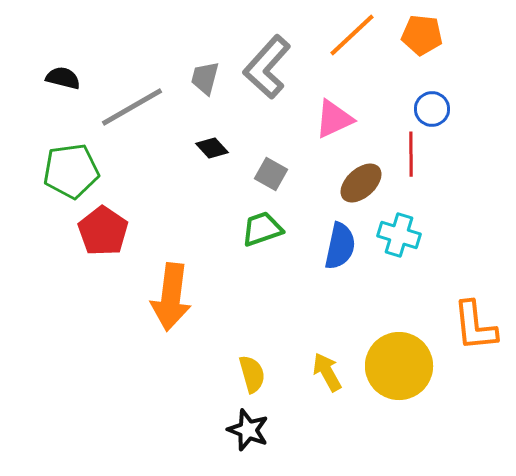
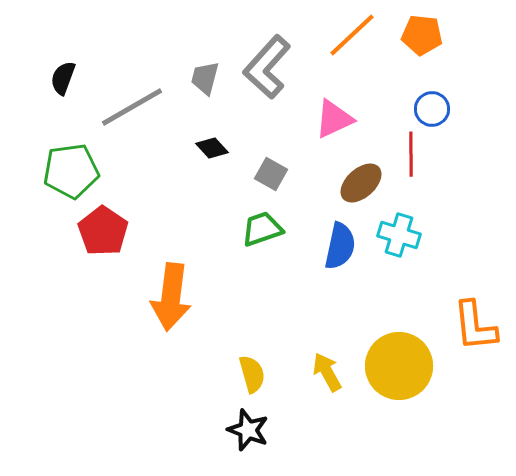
black semicircle: rotated 84 degrees counterclockwise
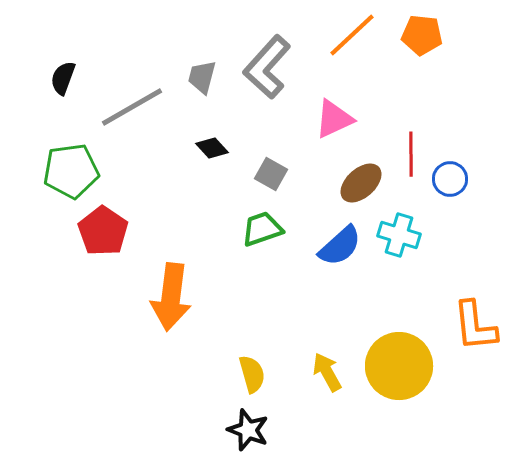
gray trapezoid: moved 3 px left, 1 px up
blue circle: moved 18 px right, 70 px down
blue semicircle: rotated 36 degrees clockwise
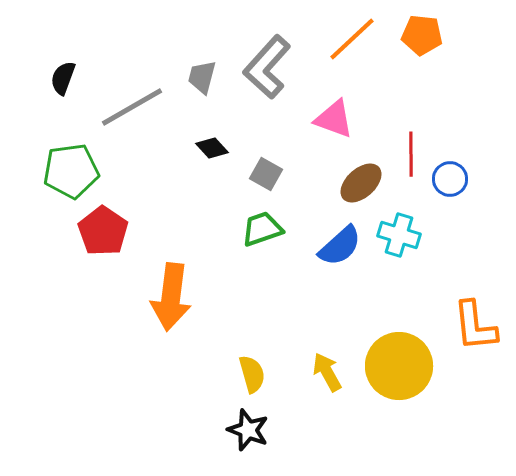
orange line: moved 4 px down
pink triangle: rotated 45 degrees clockwise
gray square: moved 5 px left
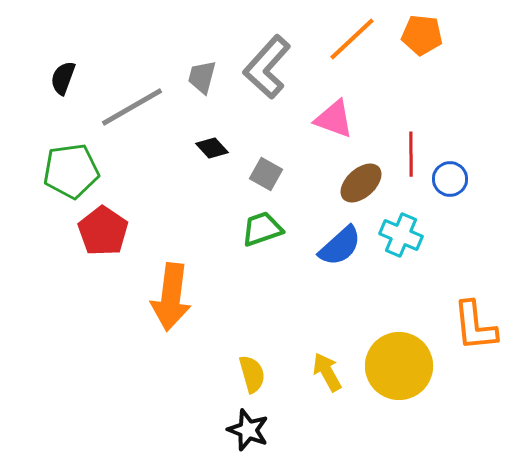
cyan cross: moved 2 px right; rotated 6 degrees clockwise
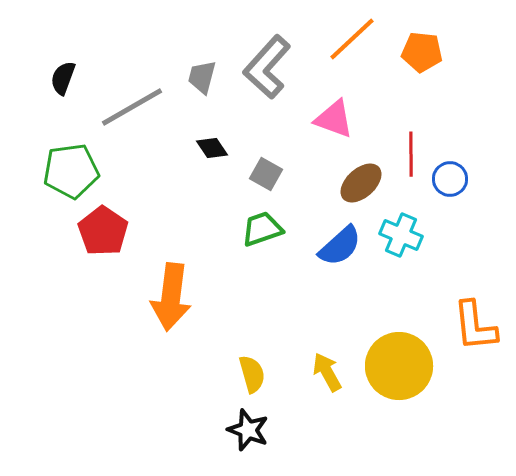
orange pentagon: moved 17 px down
black diamond: rotated 8 degrees clockwise
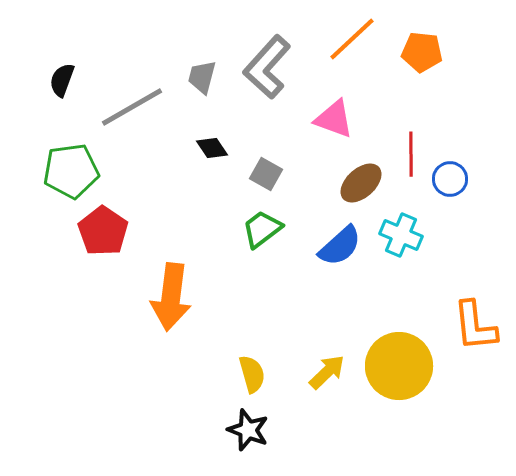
black semicircle: moved 1 px left, 2 px down
green trapezoid: rotated 18 degrees counterclockwise
yellow arrow: rotated 75 degrees clockwise
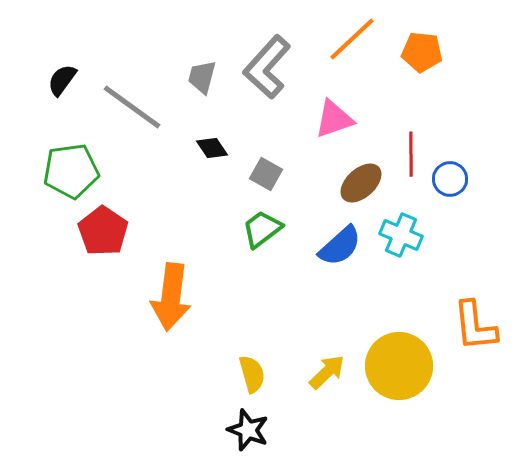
black semicircle: rotated 16 degrees clockwise
gray line: rotated 66 degrees clockwise
pink triangle: rotated 39 degrees counterclockwise
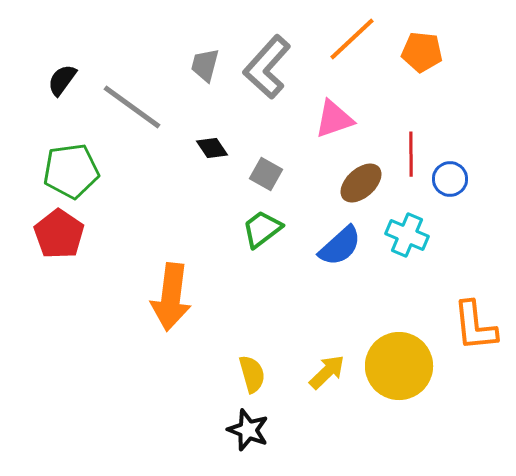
gray trapezoid: moved 3 px right, 12 px up
red pentagon: moved 44 px left, 3 px down
cyan cross: moved 6 px right
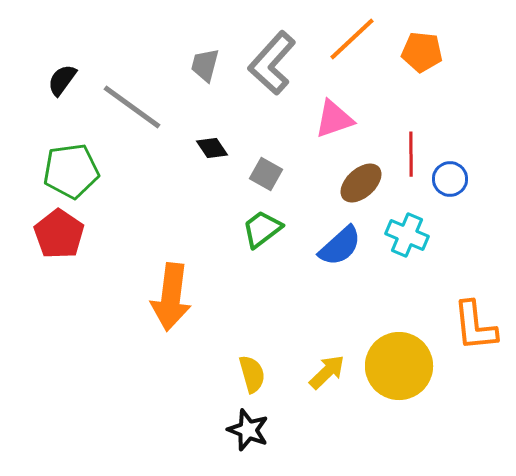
gray L-shape: moved 5 px right, 4 px up
